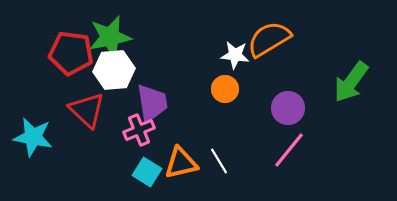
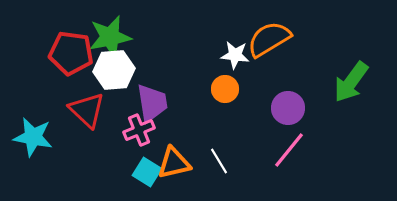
orange triangle: moved 7 px left
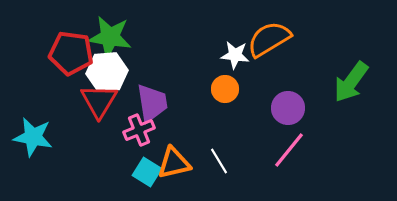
green star: rotated 21 degrees clockwise
white hexagon: moved 7 px left, 2 px down
red triangle: moved 12 px right, 9 px up; rotated 18 degrees clockwise
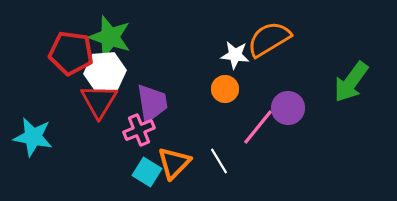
green star: rotated 9 degrees clockwise
white hexagon: moved 2 px left
pink line: moved 31 px left, 23 px up
orange triangle: rotated 33 degrees counterclockwise
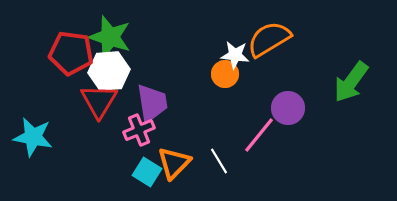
white hexagon: moved 4 px right, 1 px up
orange circle: moved 15 px up
pink line: moved 1 px right, 8 px down
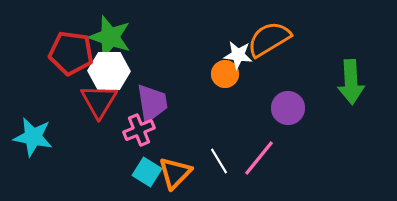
white star: moved 3 px right
white hexagon: rotated 6 degrees clockwise
green arrow: rotated 39 degrees counterclockwise
pink line: moved 23 px down
orange triangle: moved 1 px right, 10 px down
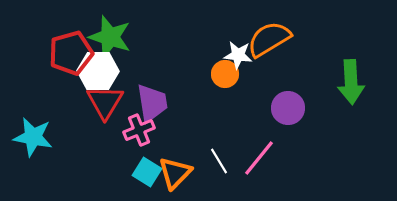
red pentagon: rotated 24 degrees counterclockwise
white hexagon: moved 11 px left
red triangle: moved 6 px right, 1 px down
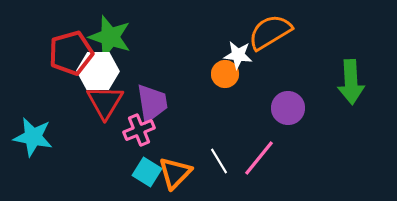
orange semicircle: moved 1 px right, 7 px up
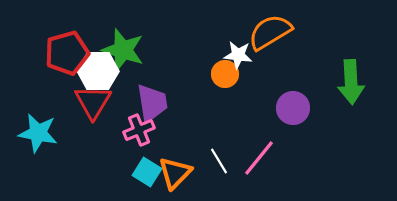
green star: moved 13 px right, 13 px down
red pentagon: moved 4 px left
red triangle: moved 12 px left
purple circle: moved 5 px right
cyan star: moved 5 px right, 4 px up
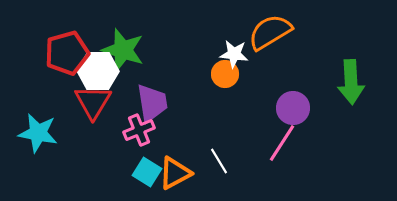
white star: moved 4 px left, 1 px up
pink line: moved 23 px right, 15 px up; rotated 6 degrees counterclockwise
orange triangle: rotated 18 degrees clockwise
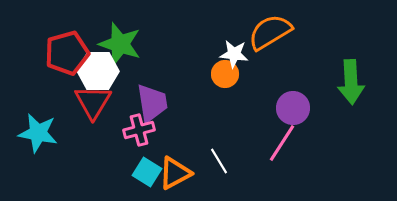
green star: moved 3 px left, 6 px up
pink cross: rotated 8 degrees clockwise
